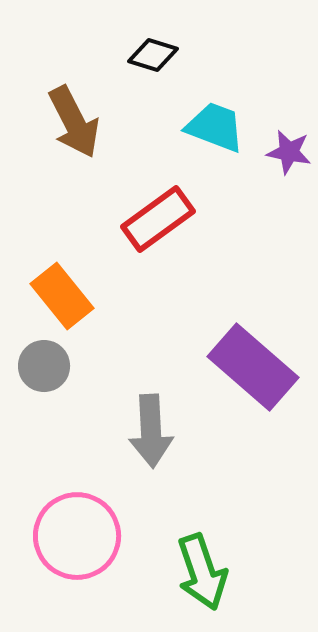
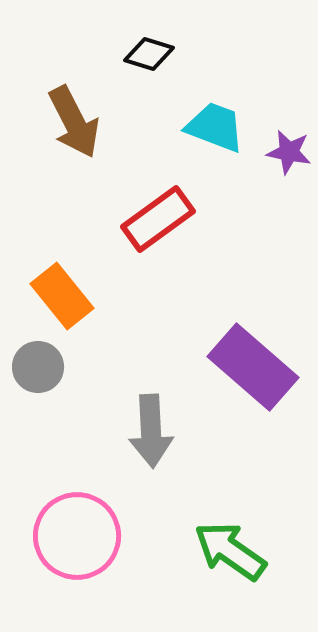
black diamond: moved 4 px left, 1 px up
gray circle: moved 6 px left, 1 px down
green arrow: moved 28 px right, 21 px up; rotated 144 degrees clockwise
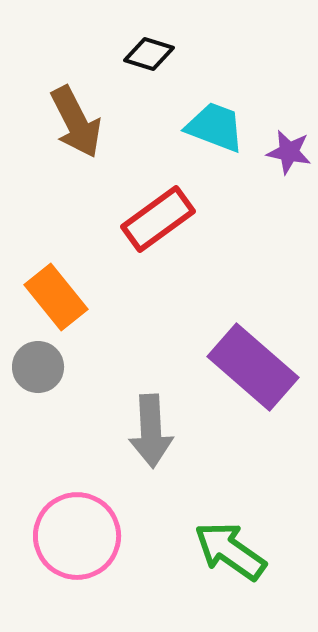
brown arrow: moved 2 px right
orange rectangle: moved 6 px left, 1 px down
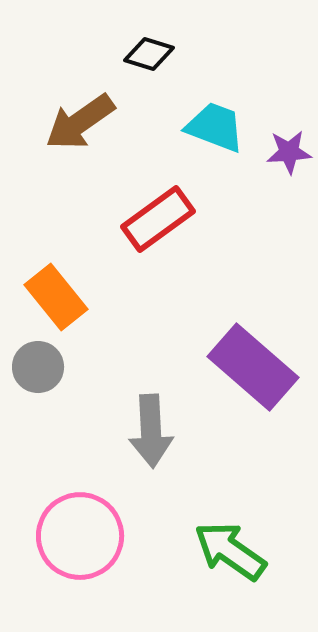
brown arrow: moved 4 px right; rotated 82 degrees clockwise
purple star: rotated 15 degrees counterclockwise
pink circle: moved 3 px right
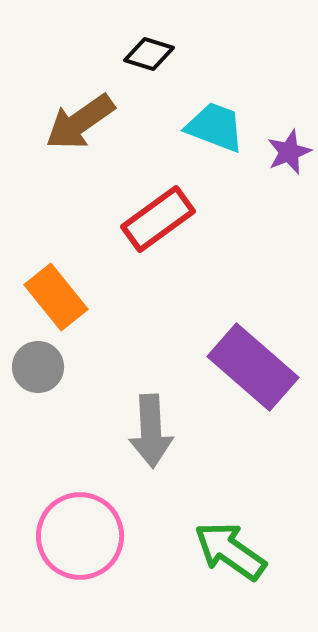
purple star: rotated 18 degrees counterclockwise
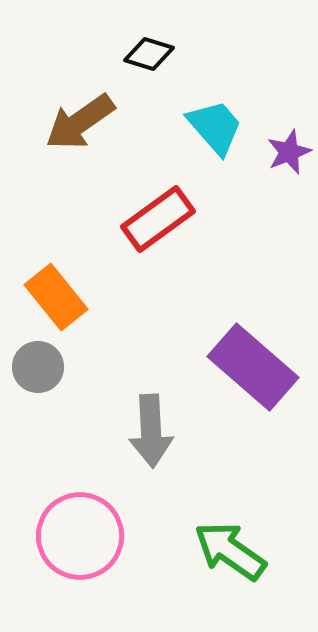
cyan trapezoid: rotated 28 degrees clockwise
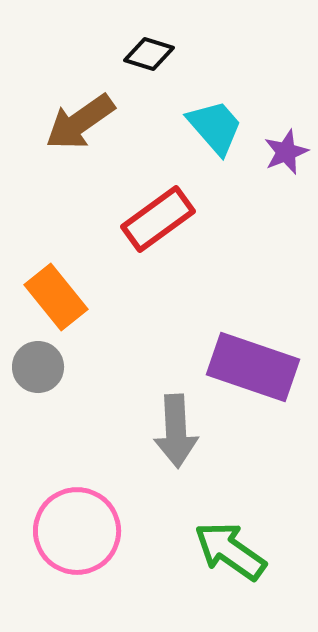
purple star: moved 3 px left
purple rectangle: rotated 22 degrees counterclockwise
gray arrow: moved 25 px right
pink circle: moved 3 px left, 5 px up
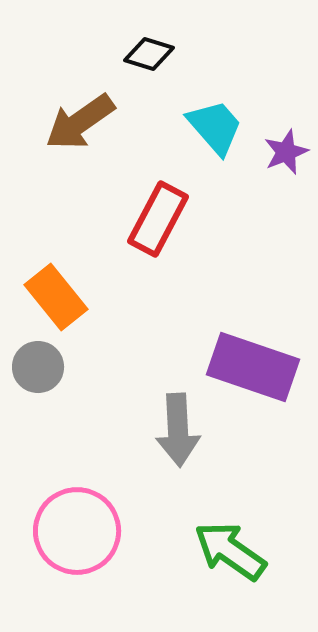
red rectangle: rotated 26 degrees counterclockwise
gray arrow: moved 2 px right, 1 px up
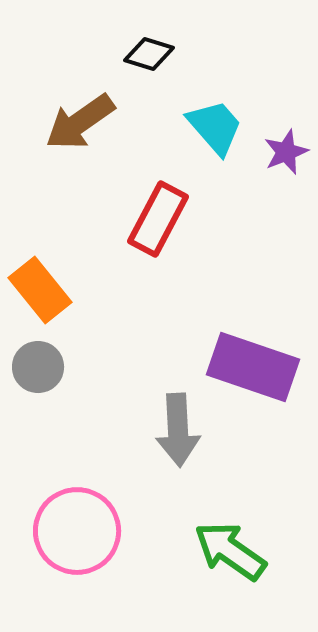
orange rectangle: moved 16 px left, 7 px up
